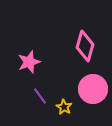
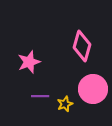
pink diamond: moved 3 px left
purple line: rotated 54 degrees counterclockwise
yellow star: moved 1 px right, 3 px up; rotated 21 degrees clockwise
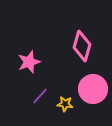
purple line: rotated 48 degrees counterclockwise
yellow star: rotated 28 degrees clockwise
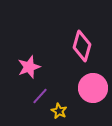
pink star: moved 5 px down
pink circle: moved 1 px up
yellow star: moved 6 px left, 7 px down; rotated 21 degrees clockwise
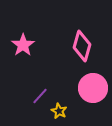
pink star: moved 6 px left, 22 px up; rotated 15 degrees counterclockwise
